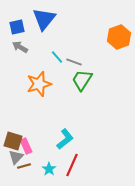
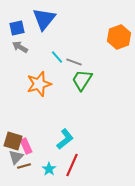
blue square: moved 1 px down
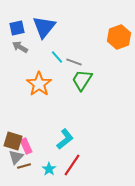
blue triangle: moved 8 px down
orange star: rotated 20 degrees counterclockwise
red line: rotated 10 degrees clockwise
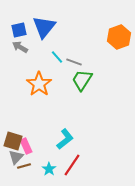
blue square: moved 2 px right, 2 px down
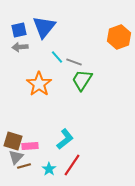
gray arrow: rotated 35 degrees counterclockwise
pink rectangle: moved 4 px right; rotated 70 degrees counterclockwise
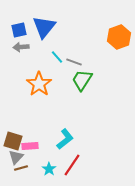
gray arrow: moved 1 px right
brown line: moved 3 px left, 2 px down
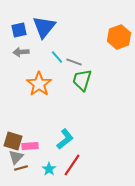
gray arrow: moved 5 px down
green trapezoid: rotated 15 degrees counterclockwise
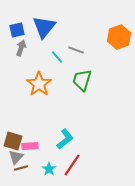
blue square: moved 2 px left
gray arrow: moved 4 px up; rotated 112 degrees clockwise
gray line: moved 2 px right, 12 px up
